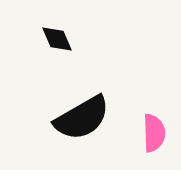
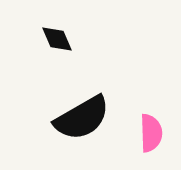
pink semicircle: moved 3 px left
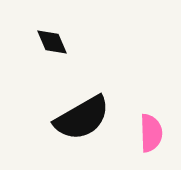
black diamond: moved 5 px left, 3 px down
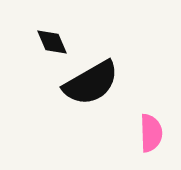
black semicircle: moved 9 px right, 35 px up
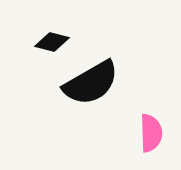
black diamond: rotated 52 degrees counterclockwise
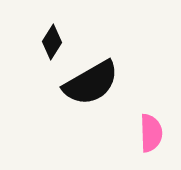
black diamond: rotated 72 degrees counterclockwise
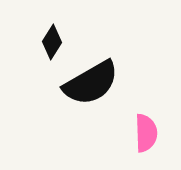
pink semicircle: moved 5 px left
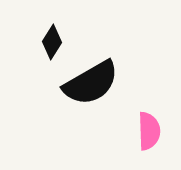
pink semicircle: moved 3 px right, 2 px up
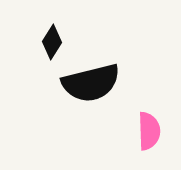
black semicircle: rotated 16 degrees clockwise
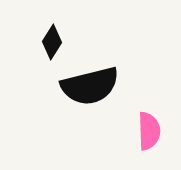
black semicircle: moved 1 px left, 3 px down
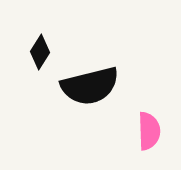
black diamond: moved 12 px left, 10 px down
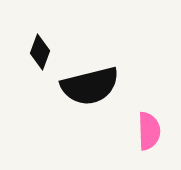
black diamond: rotated 12 degrees counterclockwise
